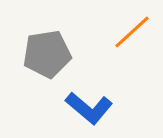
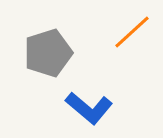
gray pentagon: moved 1 px right, 1 px up; rotated 9 degrees counterclockwise
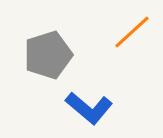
gray pentagon: moved 2 px down
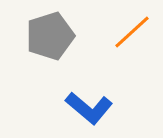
gray pentagon: moved 2 px right, 19 px up
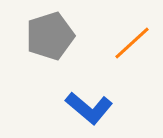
orange line: moved 11 px down
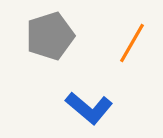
orange line: rotated 18 degrees counterclockwise
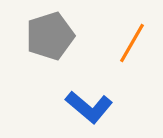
blue L-shape: moved 1 px up
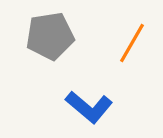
gray pentagon: rotated 9 degrees clockwise
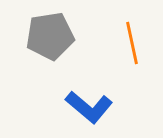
orange line: rotated 42 degrees counterclockwise
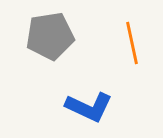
blue L-shape: rotated 15 degrees counterclockwise
